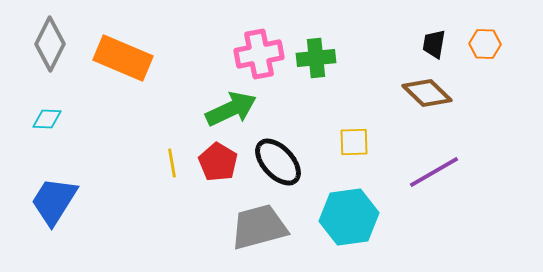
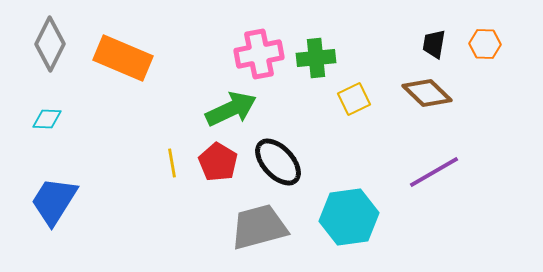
yellow square: moved 43 px up; rotated 24 degrees counterclockwise
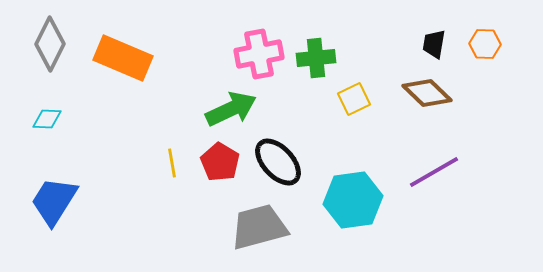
red pentagon: moved 2 px right
cyan hexagon: moved 4 px right, 17 px up
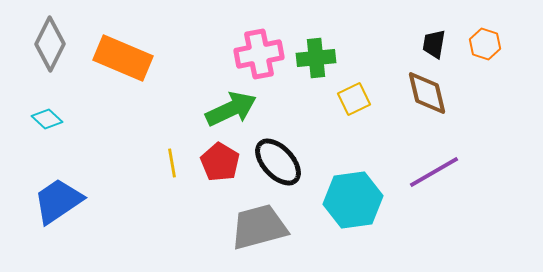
orange hexagon: rotated 16 degrees clockwise
brown diamond: rotated 33 degrees clockwise
cyan diamond: rotated 40 degrees clockwise
blue trapezoid: moved 4 px right; rotated 24 degrees clockwise
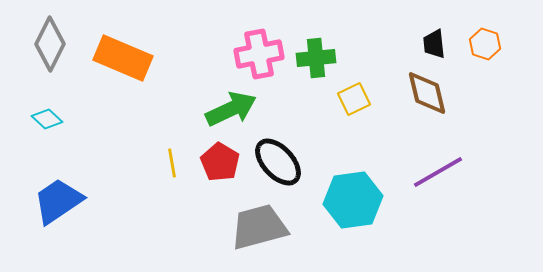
black trapezoid: rotated 16 degrees counterclockwise
purple line: moved 4 px right
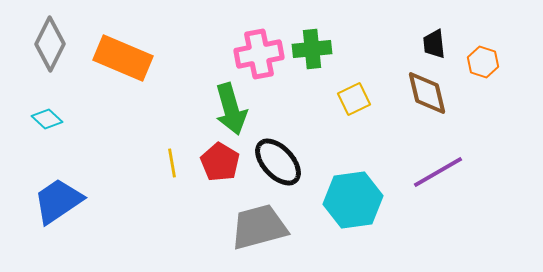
orange hexagon: moved 2 px left, 18 px down
green cross: moved 4 px left, 9 px up
green arrow: rotated 99 degrees clockwise
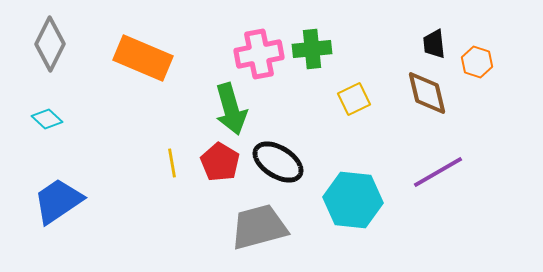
orange rectangle: moved 20 px right
orange hexagon: moved 6 px left
black ellipse: rotated 15 degrees counterclockwise
cyan hexagon: rotated 14 degrees clockwise
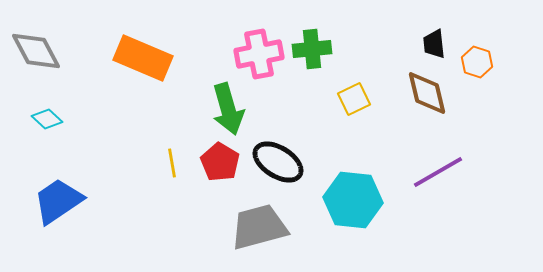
gray diamond: moved 14 px left, 7 px down; rotated 54 degrees counterclockwise
green arrow: moved 3 px left
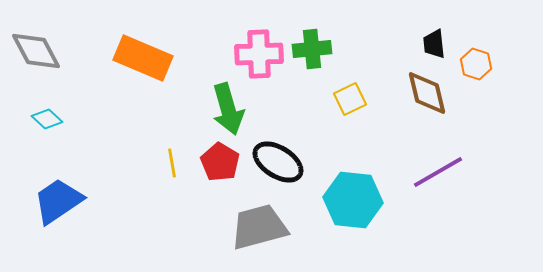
pink cross: rotated 9 degrees clockwise
orange hexagon: moved 1 px left, 2 px down
yellow square: moved 4 px left
